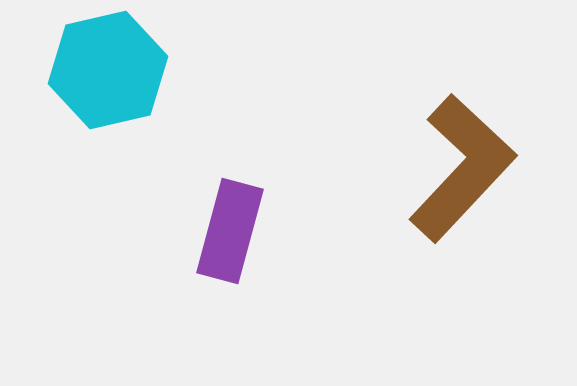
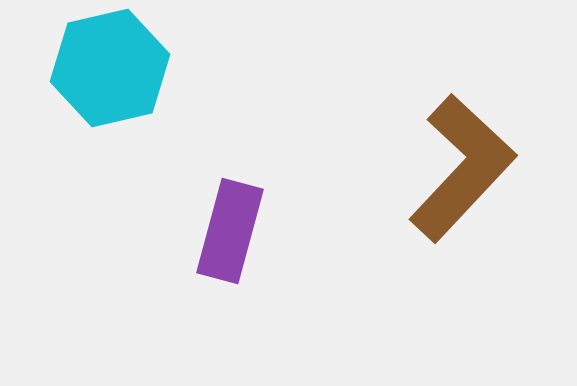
cyan hexagon: moved 2 px right, 2 px up
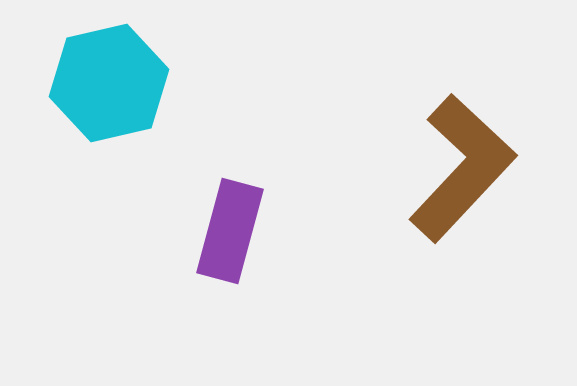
cyan hexagon: moved 1 px left, 15 px down
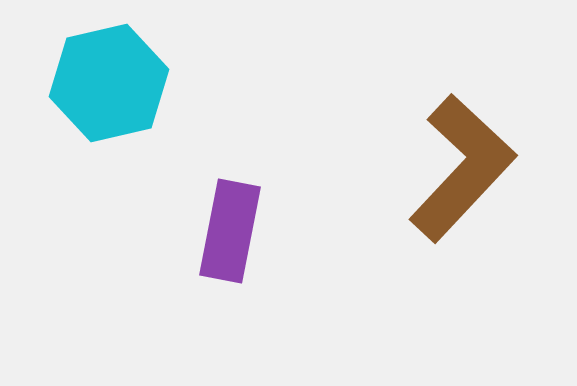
purple rectangle: rotated 4 degrees counterclockwise
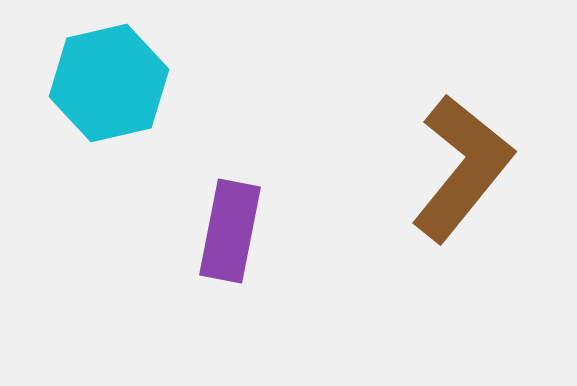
brown L-shape: rotated 4 degrees counterclockwise
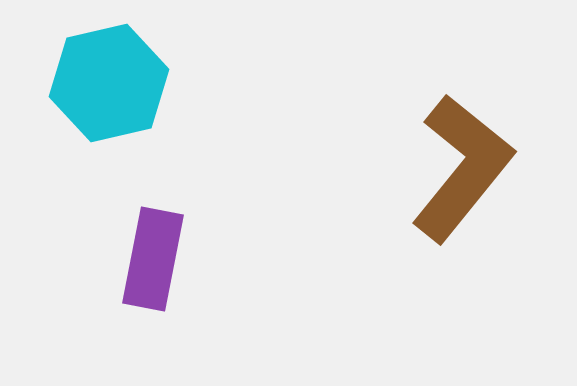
purple rectangle: moved 77 px left, 28 px down
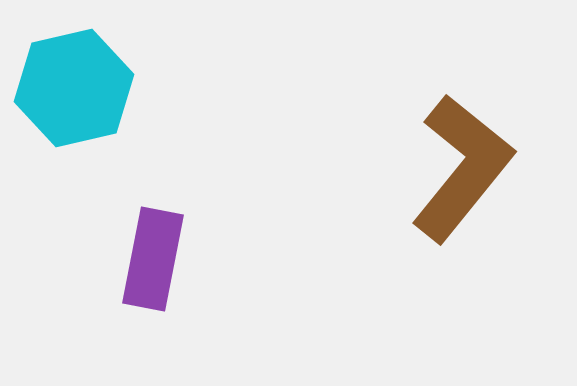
cyan hexagon: moved 35 px left, 5 px down
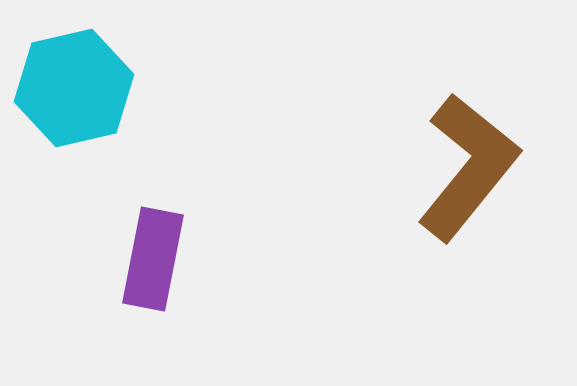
brown L-shape: moved 6 px right, 1 px up
